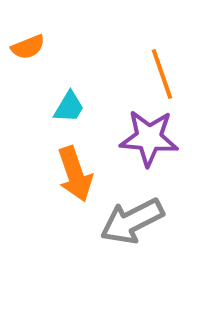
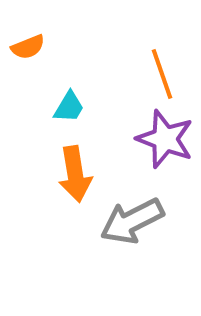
purple star: moved 16 px right, 1 px down; rotated 16 degrees clockwise
orange arrow: rotated 10 degrees clockwise
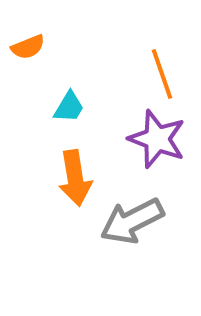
purple star: moved 8 px left
orange arrow: moved 4 px down
